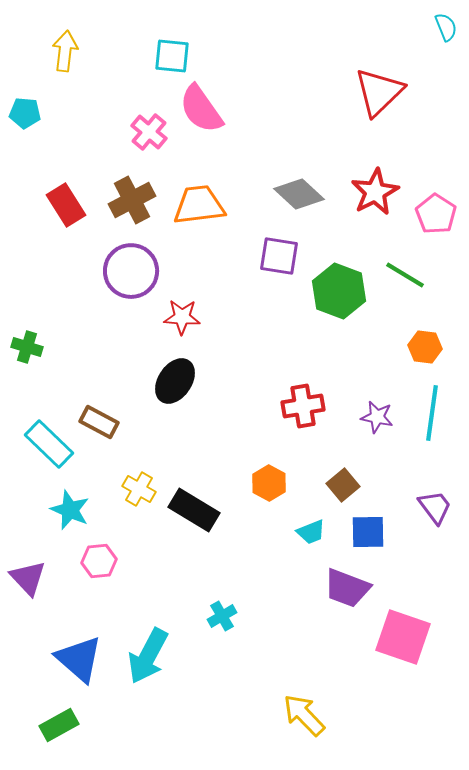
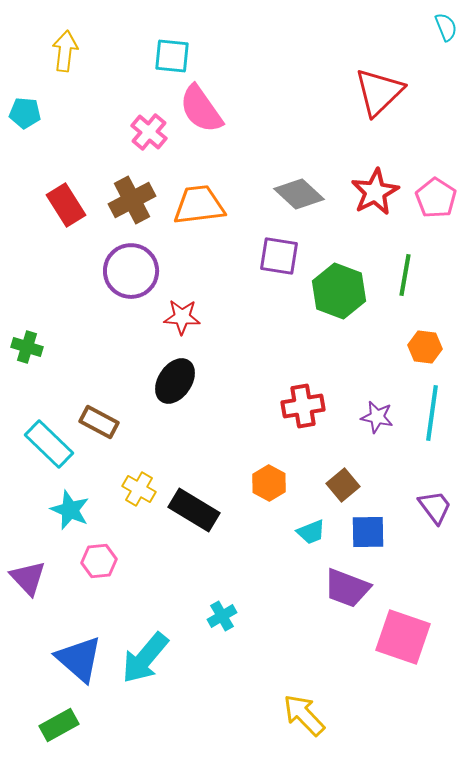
pink pentagon at (436, 214): moved 16 px up
green line at (405, 275): rotated 69 degrees clockwise
cyan arrow at (148, 656): moved 3 px left, 2 px down; rotated 12 degrees clockwise
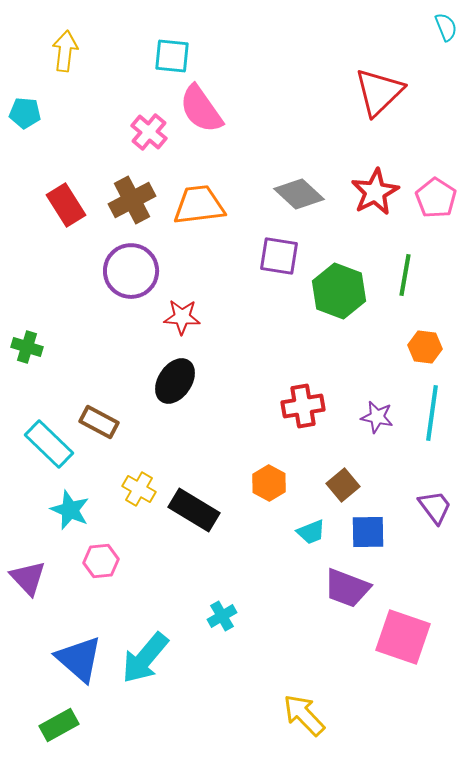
pink hexagon at (99, 561): moved 2 px right
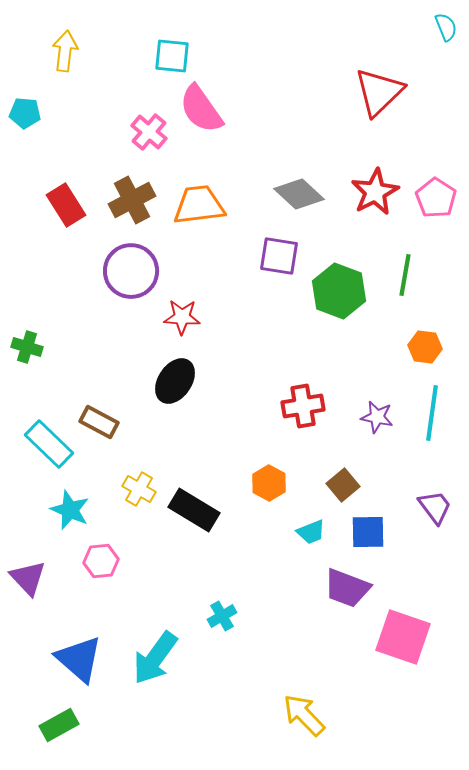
cyan arrow at (145, 658): moved 10 px right; rotated 4 degrees counterclockwise
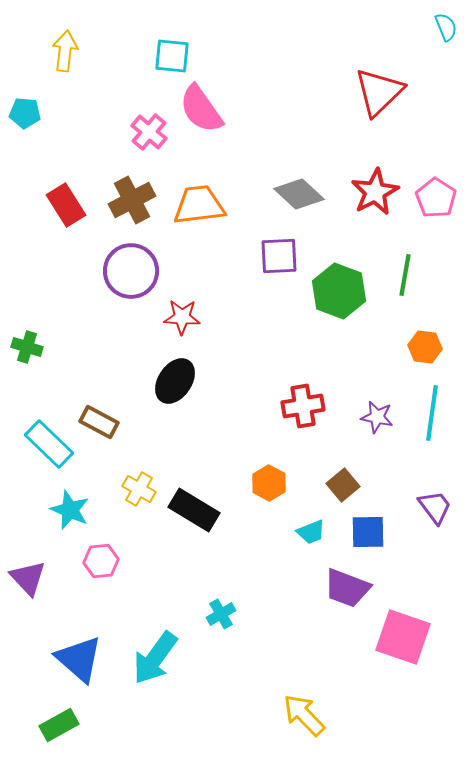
purple square at (279, 256): rotated 12 degrees counterclockwise
cyan cross at (222, 616): moved 1 px left, 2 px up
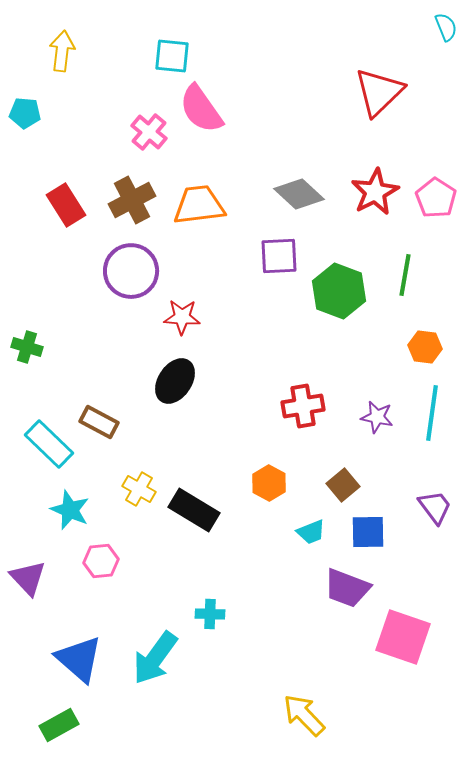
yellow arrow at (65, 51): moved 3 px left
cyan cross at (221, 614): moved 11 px left; rotated 32 degrees clockwise
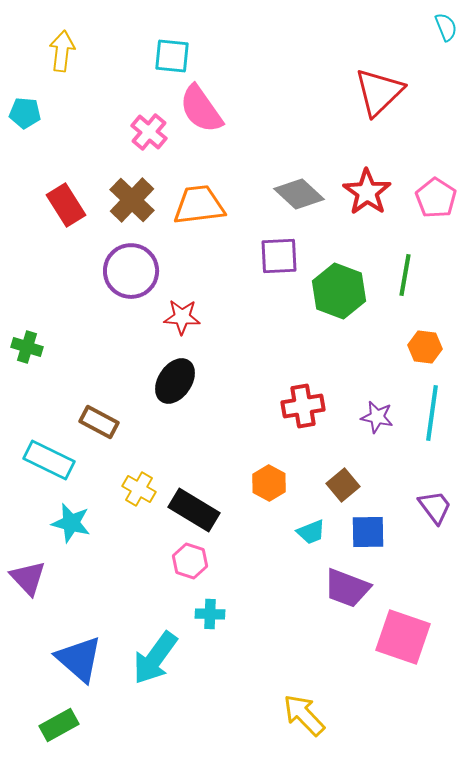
red star at (375, 192): moved 8 px left; rotated 9 degrees counterclockwise
brown cross at (132, 200): rotated 18 degrees counterclockwise
cyan rectangle at (49, 444): moved 16 px down; rotated 18 degrees counterclockwise
cyan star at (70, 510): moved 1 px right, 13 px down; rotated 9 degrees counterclockwise
pink hexagon at (101, 561): moved 89 px right; rotated 24 degrees clockwise
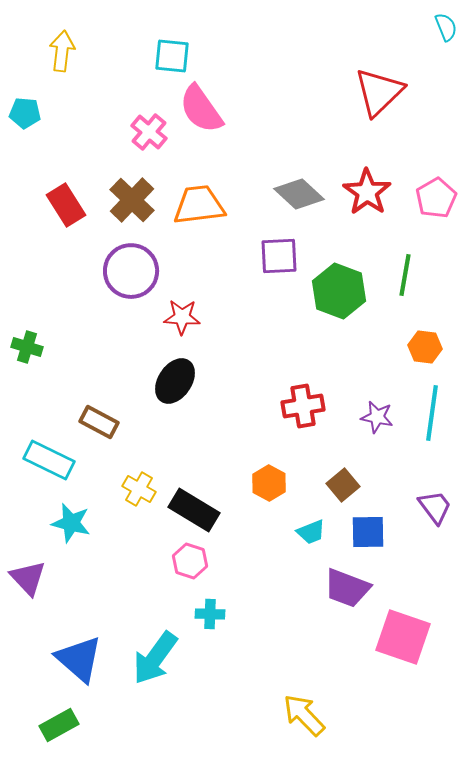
pink pentagon at (436, 198): rotated 9 degrees clockwise
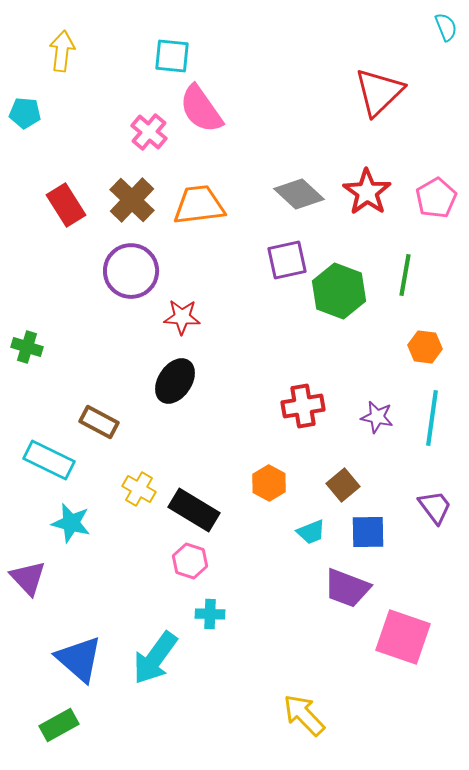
purple square at (279, 256): moved 8 px right, 4 px down; rotated 9 degrees counterclockwise
cyan line at (432, 413): moved 5 px down
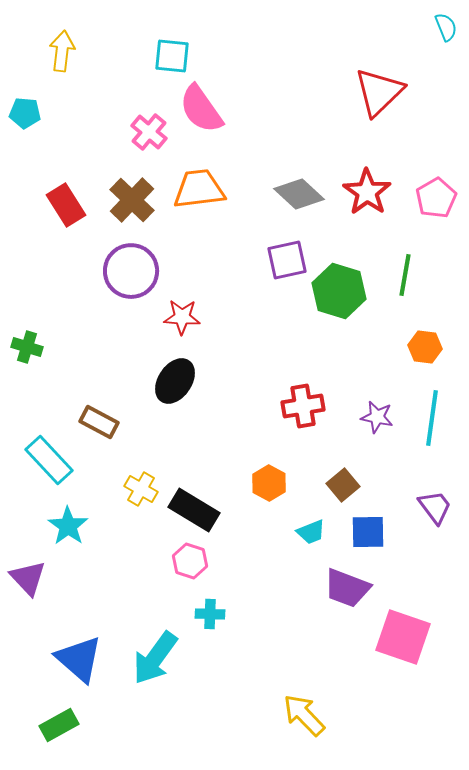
orange trapezoid at (199, 205): moved 16 px up
green hexagon at (339, 291): rotated 4 degrees counterclockwise
cyan rectangle at (49, 460): rotated 21 degrees clockwise
yellow cross at (139, 489): moved 2 px right
cyan star at (71, 523): moved 3 px left, 3 px down; rotated 21 degrees clockwise
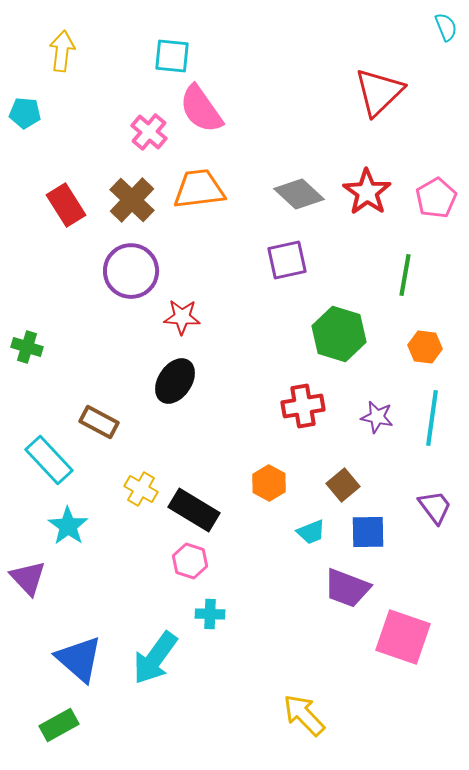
green hexagon at (339, 291): moved 43 px down
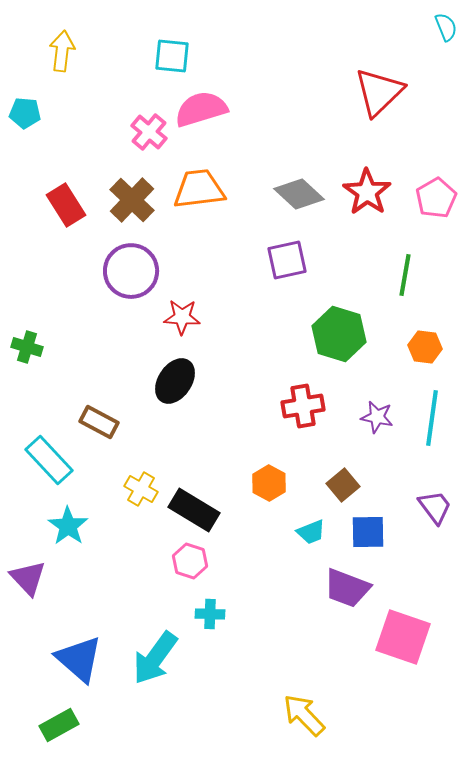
pink semicircle at (201, 109): rotated 108 degrees clockwise
